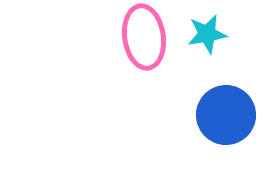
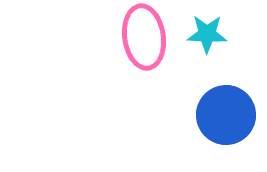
cyan star: rotated 12 degrees clockwise
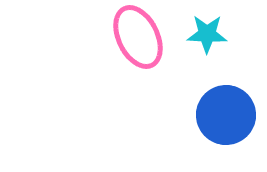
pink ellipse: moved 6 px left; rotated 18 degrees counterclockwise
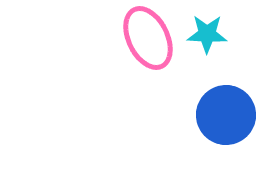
pink ellipse: moved 10 px right, 1 px down
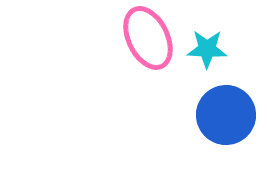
cyan star: moved 15 px down
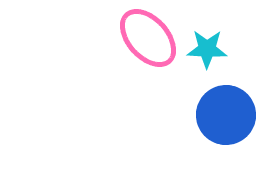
pink ellipse: rotated 16 degrees counterclockwise
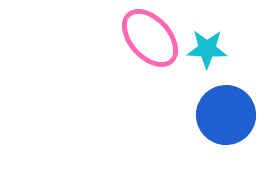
pink ellipse: moved 2 px right
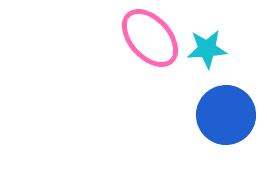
cyan star: rotated 6 degrees counterclockwise
